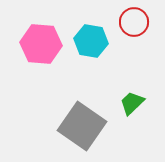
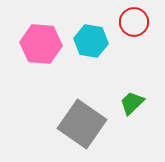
gray square: moved 2 px up
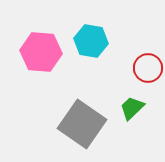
red circle: moved 14 px right, 46 px down
pink hexagon: moved 8 px down
green trapezoid: moved 5 px down
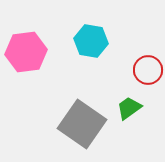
pink hexagon: moved 15 px left; rotated 12 degrees counterclockwise
red circle: moved 2 px down
green trapezoid: moved 3 px left; rotated 8 degrees clockwise
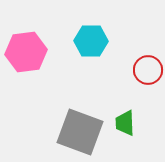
cyan hexagon: rotated 8 degrees counterclockwise
green trapezoid: moved 4 px left, 15 px down; rotated 56 degrees counterclockwise
gray square: moved 2 px left, 8 px down; rotated 15 degrees counterclockwise
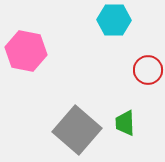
cyan hexagon: moved 23 px right, 21 px up
pink hexagon: moved 1 px up; rotated 18 degrees clockwise
gray square: moved 3 px left, 2 px up; rotated 21 degrees clockwise
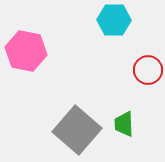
green trapezoid: moved 1 px left, 1 px down
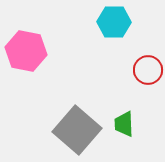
cyan hexagon: moved 2 px down
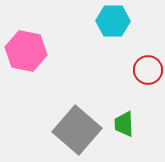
cyan hexagon: moved 1 px left, 1 px up
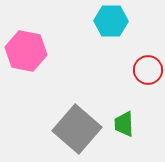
cyan hexagon: moved 2 px left
gray square: moved 1 px up
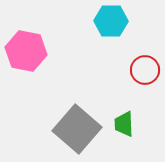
red circle: moved 3 px left
